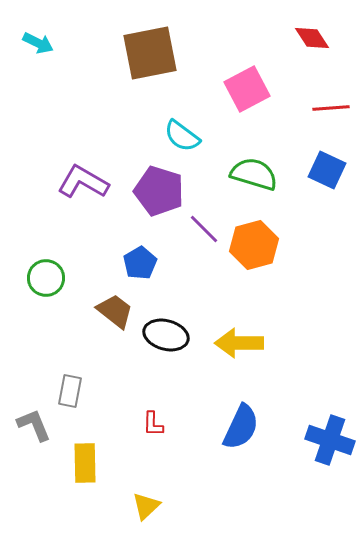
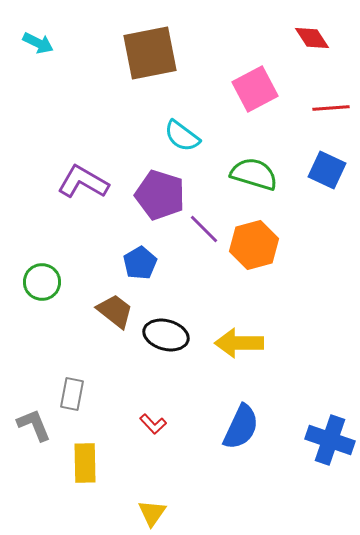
pink square: moved 8 px right
purple pentagon: moved 1 px right, 4 px down
green circle: moved 4 px left, 4 px down
gray rectangle: moved 2 px right, 3 px down
red L-shape: rotated 44 degrees counterclockwise
yellow triangle: moved 6 px right, 7 px down; rotated 12 degrees counterclockwise
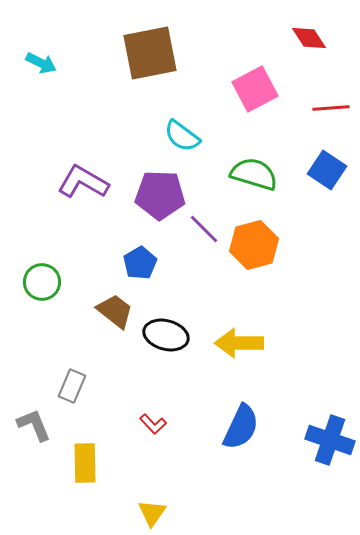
red diamond: moved 3 px left
cyan arrow: moved 3 px right, 20 px down
blue square: rotated 9 degrees clockwise
purple pentagon: rotated 15 degrees counterclockwise
gray rectangle: moved 8 px up; rotated 12 degrees clockwise
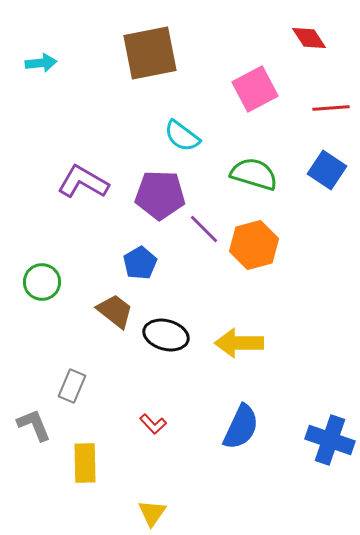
cyan arrow: rotated 32 degrees counterclockwise
